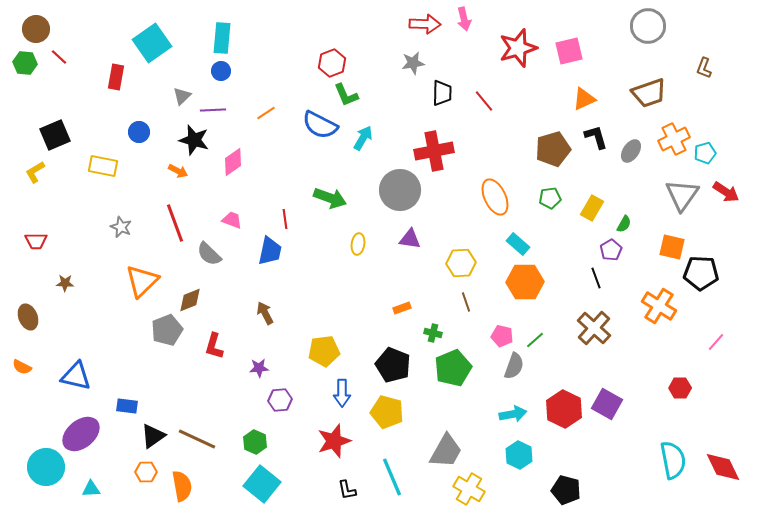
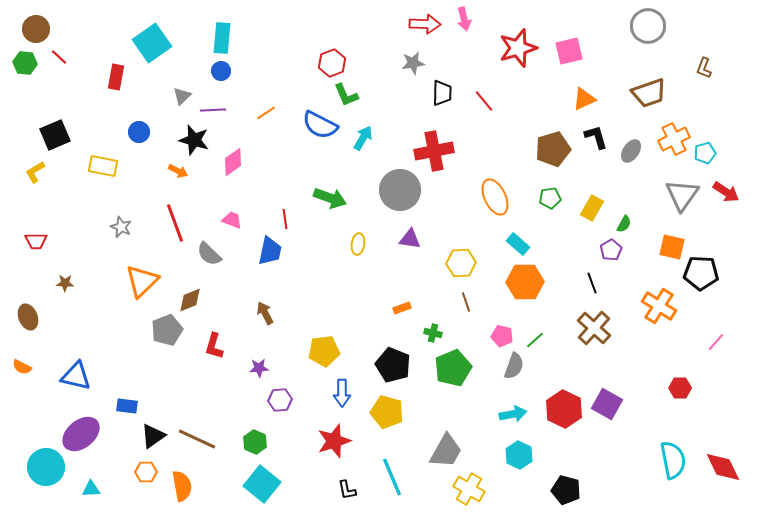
black line at (596, 278): moved 4 px left, 5 px down
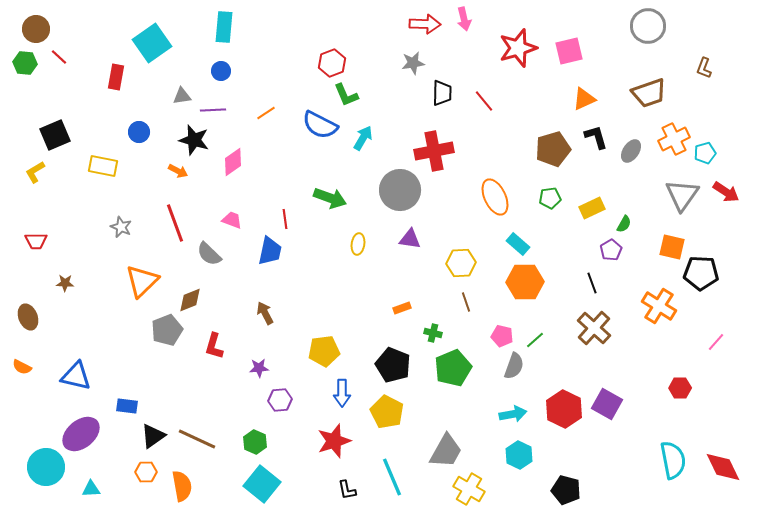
cyan rectangle at (222, 38): moved 2 px right, 11 px up
gray triangle at (182, 96): rotated 36 degrees clockwise
yellow rectangle at (592, 208): rotated 35 degrees clockwise
yellow pentagon at (387, 412): rotated 12 degrees clockwise
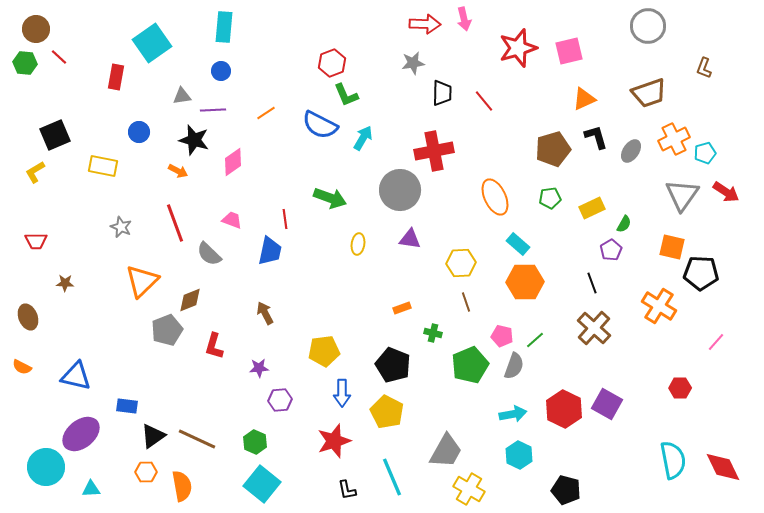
green pentagon at (453, 368): moved 17 px right, 3 px up
